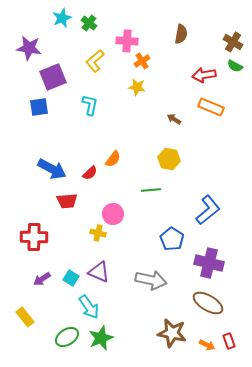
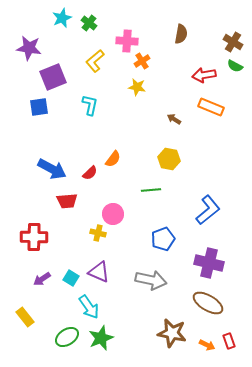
blue pentagon: moved 9 px left; rotated 20 degrees clockwise
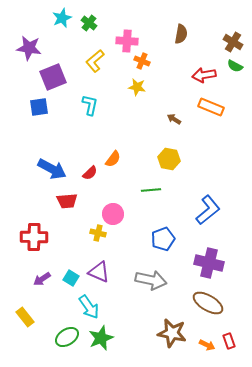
orange cross: rotated 35 degrees counterclockwise
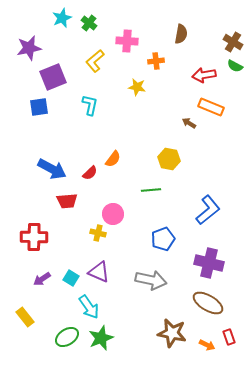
purple star: rotated 20 degrees counterclockwise
orange cross: moved 14 px right; rotated 28 degrees counterclockwise
brown arrow: moved 15 px right, 4 px down
red rectangle: moved 4 px up
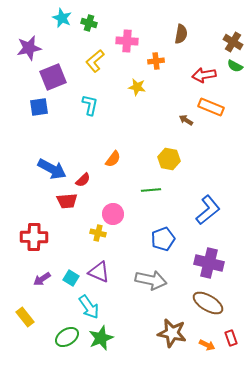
cyan star: rotated 24 degrees counterclockwise
green cross: rotated 21 degrees counterclockwise
brown arrow: moved 3 px left, 3 px up
red semicircle: moved 7 px left, 7 px down
red rectangle: moved 2 px right, 1 px down
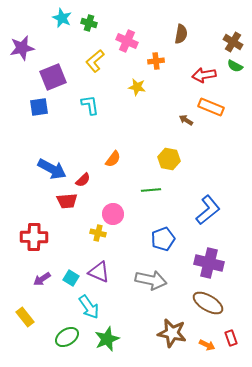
pink cross: rotated 20 degrees clockwise
purple star: moved 7 px left
cyan L-shape: rotated 20 degrees counterclockwise
green star: moved 6 px right, 1 px down
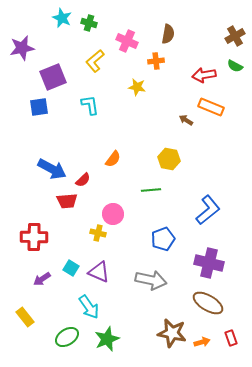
brown semicircle: moved 13 px left
brown cross: moved 2 px right, 6 px up; rotated 30 degrees clockwise
cyan square: moved 10 px up
orange arrow: moved 5 px left, 3 px up; rotated 42 degrees counterclockwise
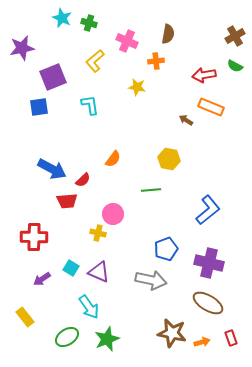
blue pentagon: moved 3 px right, 10 px down
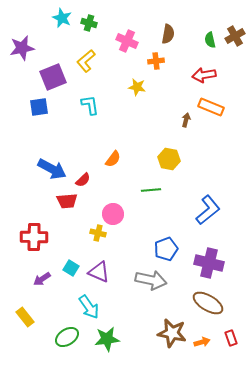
yellow L-shape: moved 9 px left
green semicircle: moved 25 px left, 26 px up; rotated 49 degrees clockwise
brown arrow: rotated 72 degrees clockwise
green star: rotated 15 degrees clockwise
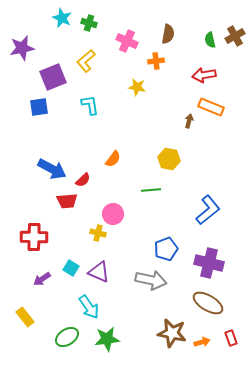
brown arrow: moved 3 px right, 1 px down
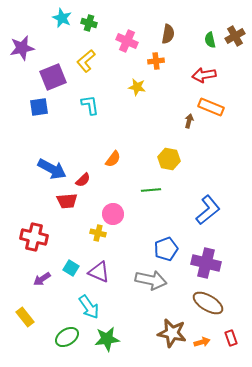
red cross: rotated 12 degrees clockwise
purple cross: moved 3 px left
